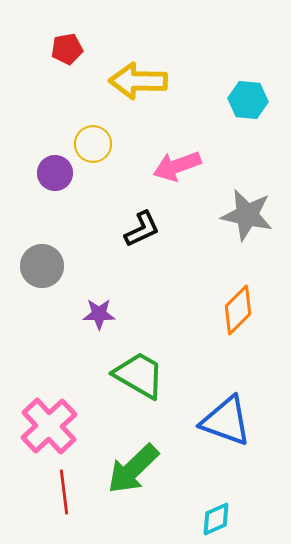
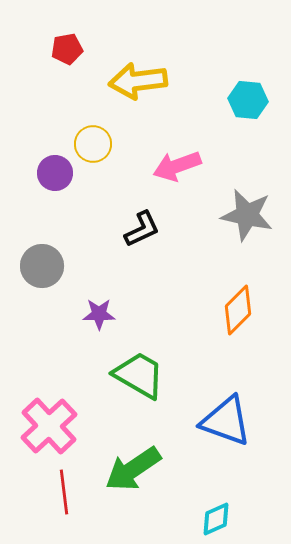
yellow arrow: rotated 8 degrees counterclockwise
green arrow: rotated 10 degrees clockwise
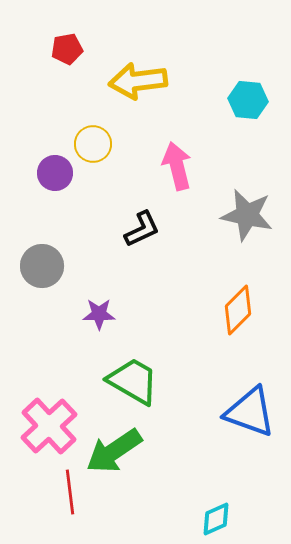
pink arrow: rotated 96 degrees clockwise
green trapezoid: moved 6 px left, 6 px down
blue triangle: moved 24 px right, 9 px up
green arrow: moved 19 px left, 18 px up
red line: moved 6 px right
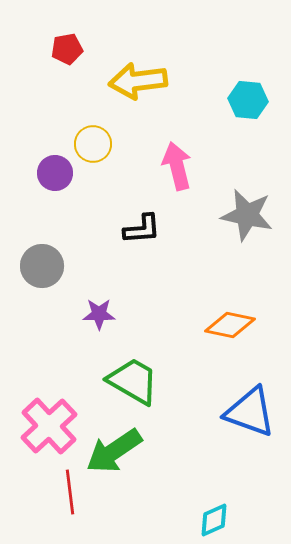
black L-shape: rotated 21 degrees clockwise
orange diamond: moved 8 px left, 15 px down; rotated 57 degrees clockwise
cyan diamond: moved 2 px left, 1 px down
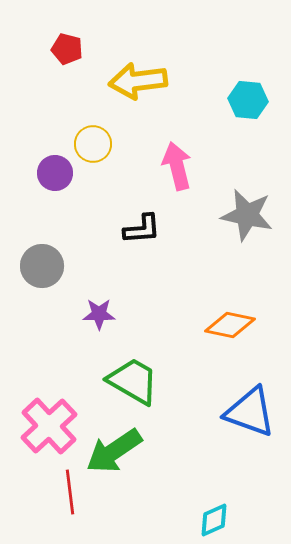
red pentagon: rotated 24 degrees clockwise
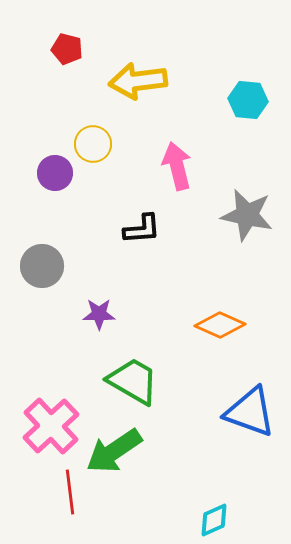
orange diamond: moved 10 px left; rotated 12 degrees clockwise
pink cross: moved 2 px right
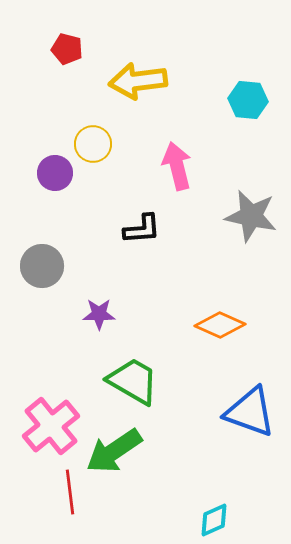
gray star: moved 4 px right, 1 px down
pink cross: rotated 4 degrees clockwise
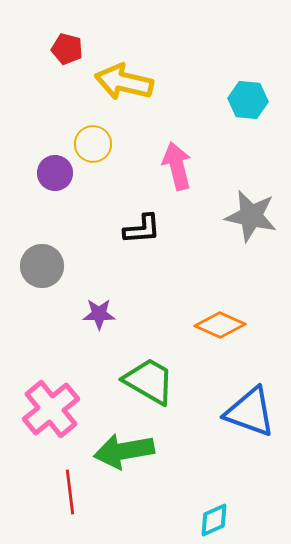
yellow arrow: moved 14 px left, 1 px down; rotated 20 degrees clockwise
green trapezoid: moved 16 px right
pink cross: moved 17 px up
green arrow: moved 10 px right; rotated 24 degrees clockwise
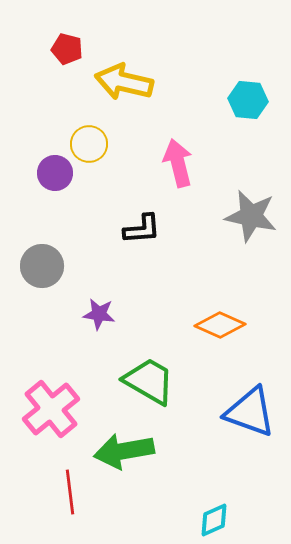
yellow circle: moved 4 px left
pink arrow: moved 1 px right, 3 px up
purple star: rotated 8 degrees clockwise
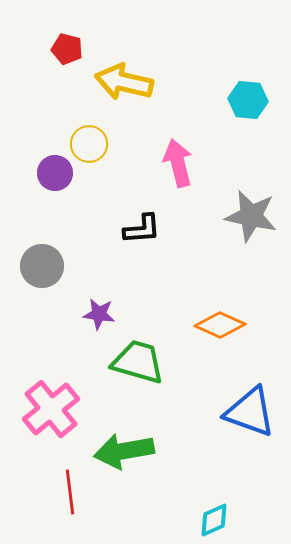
green trapezoid: moved 11 px left, 19 px up; rotated 14 degrees counterclockwise
